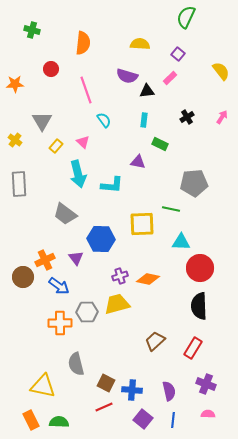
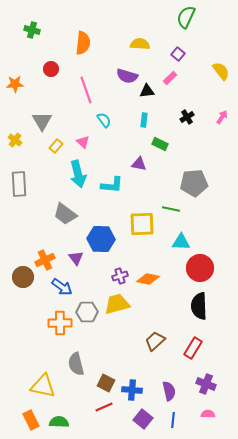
purple triangle at (138, 162): moved 1 px right, 2 px down
blue arrow at (59, 286): moved 3 px right, 1 px down
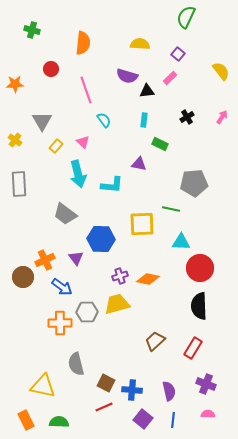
orange rectangle at (31, 420): moved 5 px left
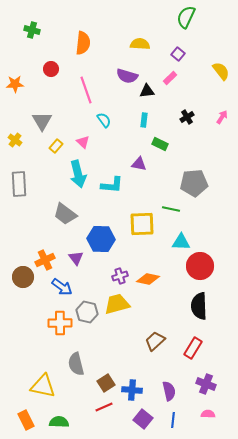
red circle at (200, 268): moved 2 px up
gray hexagon at (87, 312): rotated 15 degrees clockwise
brown square at (106, 383): rotated 30 degrees clockwise
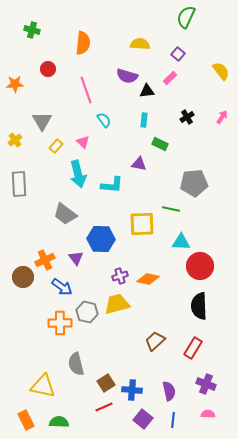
red circle at (51, 69): moved 3 px left
yellow cross at (15, 140): rotated 16 degrees clockwise
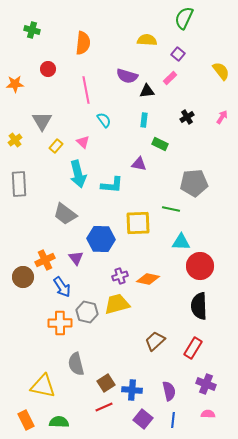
green semicircle at (186, 17): moved 2 px left, 1 px down
yellow semicircle at (140, 44): moved 7 px right, 4 px up
pink line at (86, 90): rotated 8 degrees clockwise
yellow square at (142, 224): moved 4 px left, 1 px up
blue arrow at (62, 287): rotated 20 degrees clockwise
